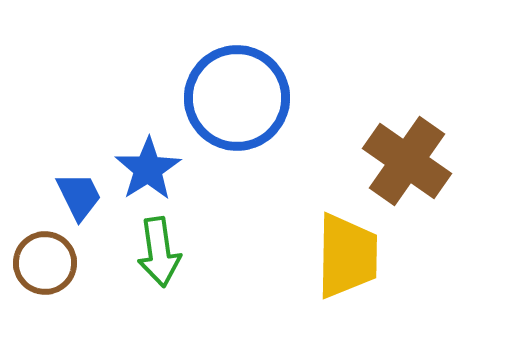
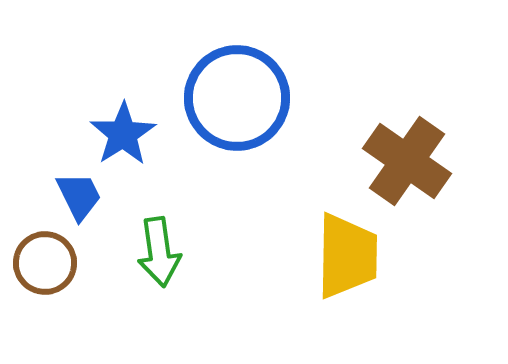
blue star: moved 25 px left, 35 px up
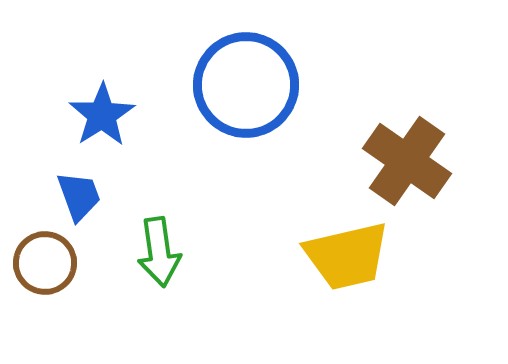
blue circle: moved 9 px right, 13 px up
blue star: moved 21 px left, 19 px up
blue trapezoid: rotated 6 degrees clockwise
yellow trapezoid: rotated 76 degrees clockwise
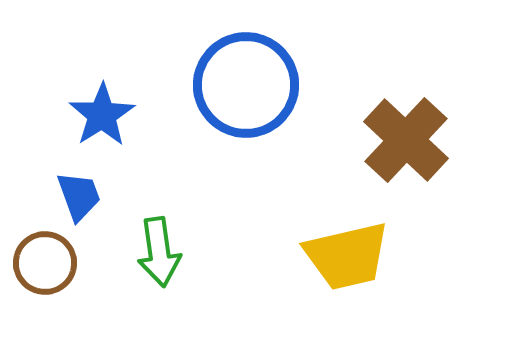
brown cross: moved 1 px left, 21 px up; rotated 8 degrees clockwise
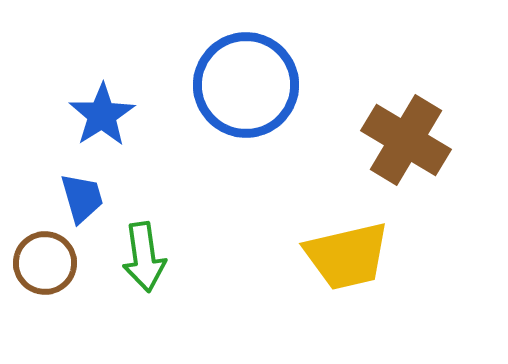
brown cross: rotated 12 degrees counterclockwise
blue trapezoid: moved 3 px right, 2 px down; rotated 4 degrees clockwise
green arrow: moved 15 px left, 5 px down
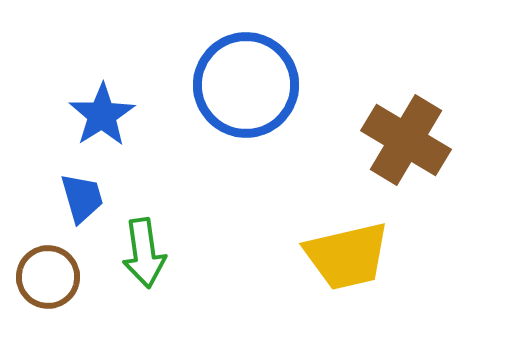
green arrow: moved 4 px up
brown circle: moved 3 px right, 14 px down
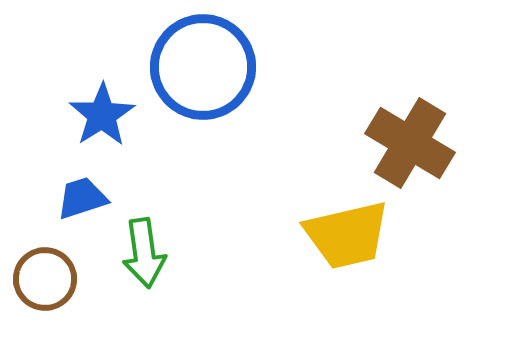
blue circle: moved 43 px left, 18 px up
brown cross: moved 4 px right, 3 px down
blue trapezoid: rotated 92 degrees counterclockwise
yellow trapezoid: moved 21 px up
brown circle: moved 3 px left, 2 px down
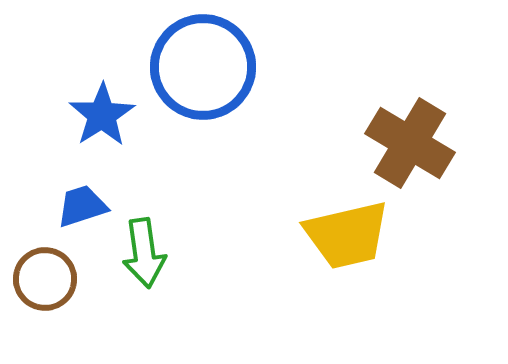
blue trapezoid: moved 8 px down
